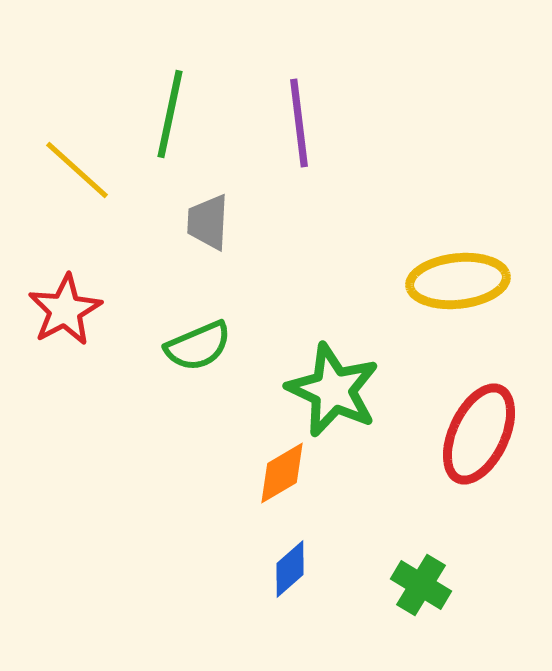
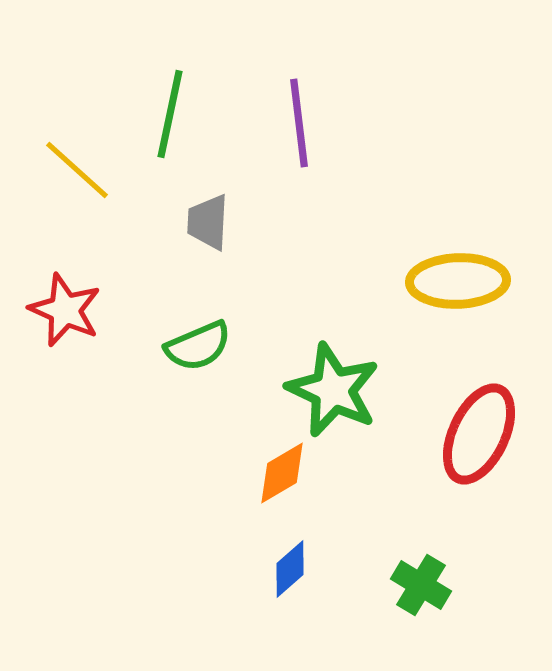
yellow ellipse: rotated 4 degrees clockwise
red star: rotated 20 degrees counterclockwise
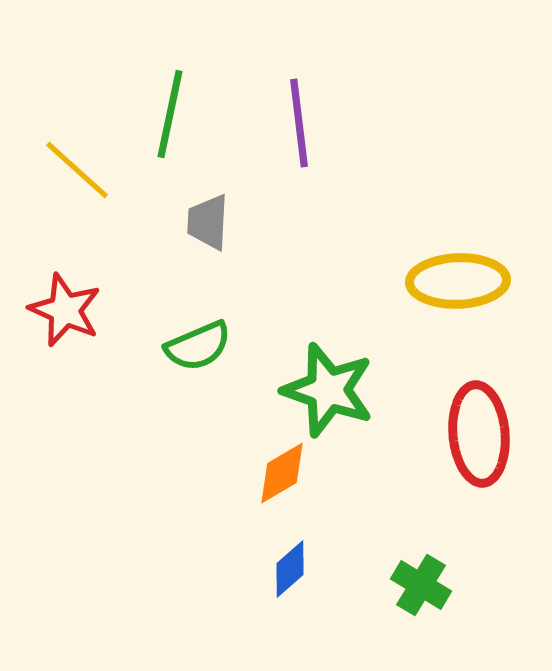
green star: moved 5 px left; rotated 6 degrees counterclockwise
red ellipse: rotated 30 degrees counterclockwise
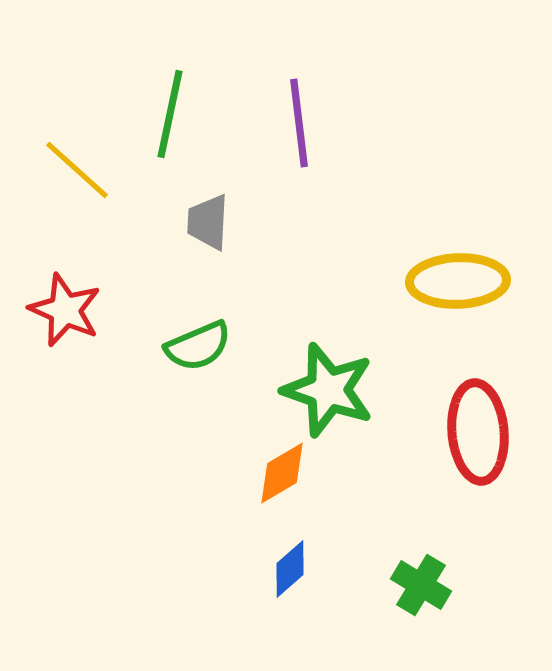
red ellipse: moved 1 px left, 2 px up
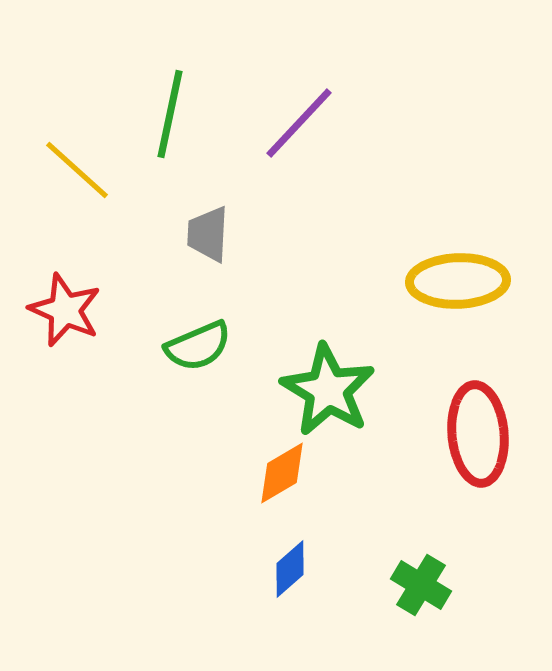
purple line: rotated 50 degrees clockwise
gray trapezoid: moved 12 px down
green star: rotated 12 degrees clockwise
red ellipse: moved 2 px down
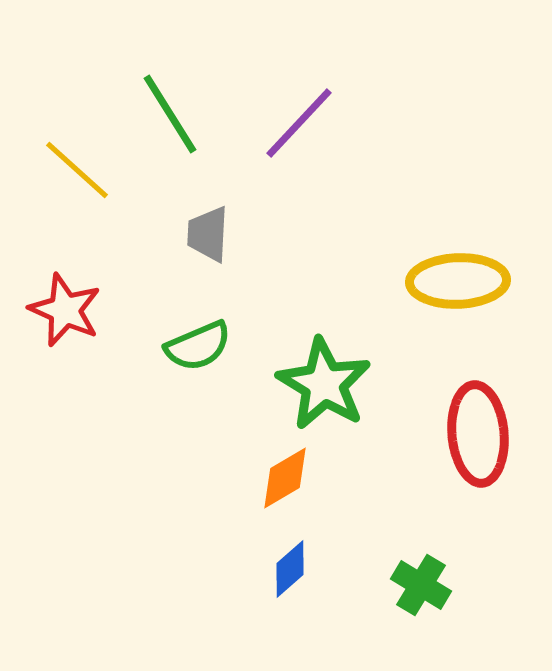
green line: rotated 44 degrees counterclockwise
green star: moved 4 px left, 6 px up
orange diamond: moved 3 px right, 5 px down
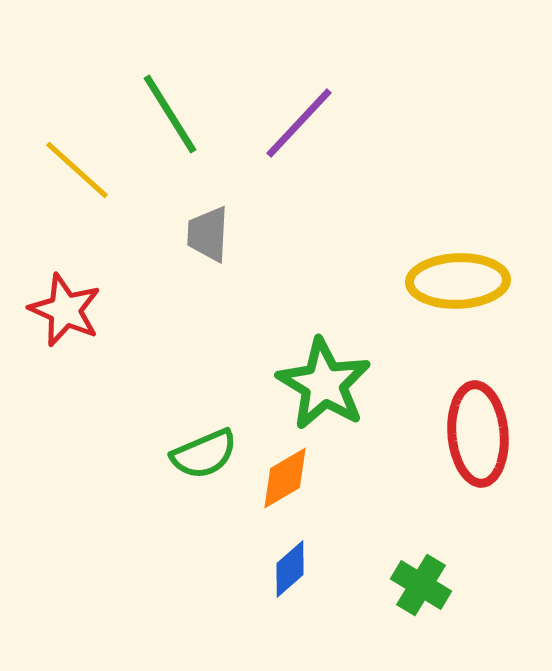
green semicircle: moved 6 px right, 108 px down
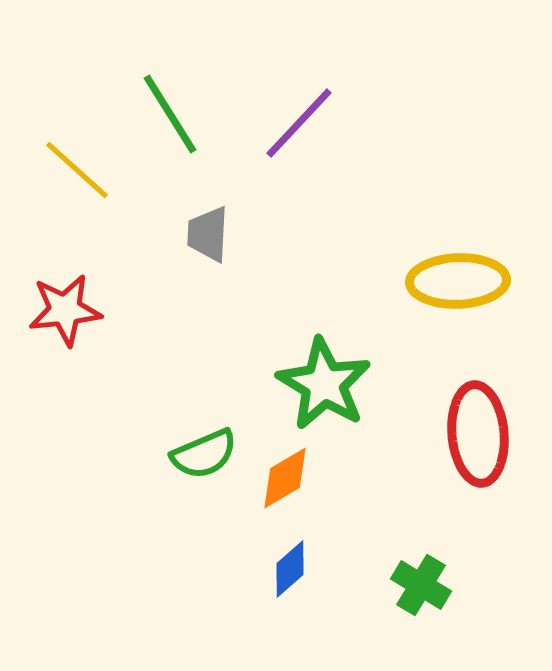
red star: rotated 30 degrees counterclockwise
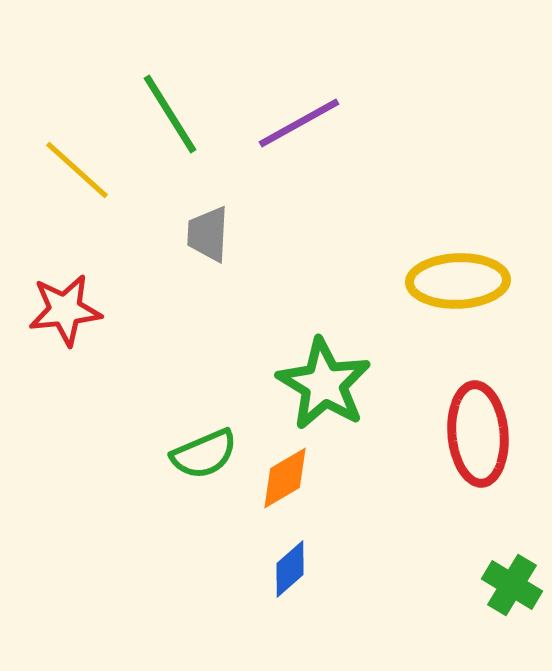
purple line: rotated 18 degrees clockwise
green cross: moved 91 px right
